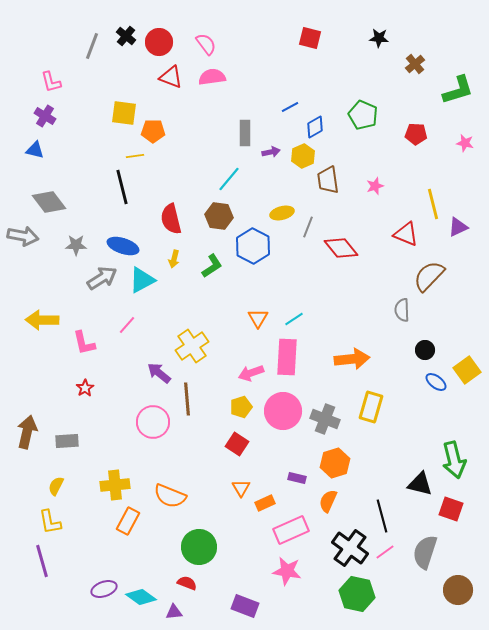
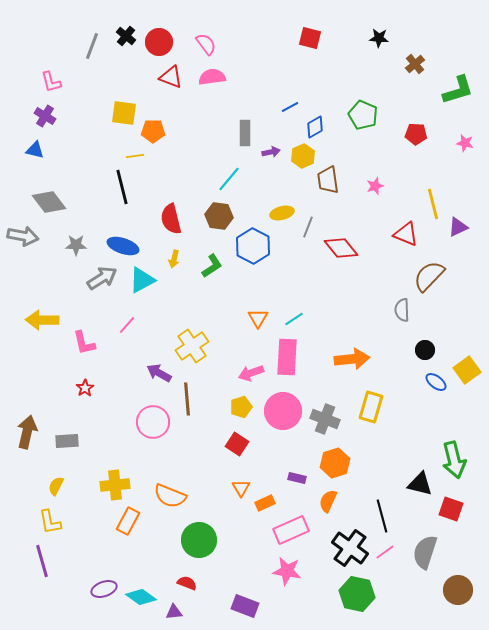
purple arrow at (159, 373): rotated 10 degrees counterclockwise
green circle at (199, 547): moved 7 px up
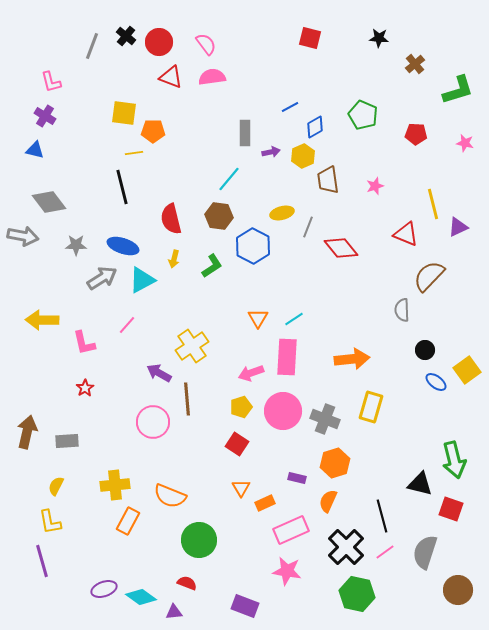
yellow line at (135, 156): moved 1 px left, 3 px up
black cross at (350, 548): moved 4 px left, 1 px up; rotated 9 degrees clockwise
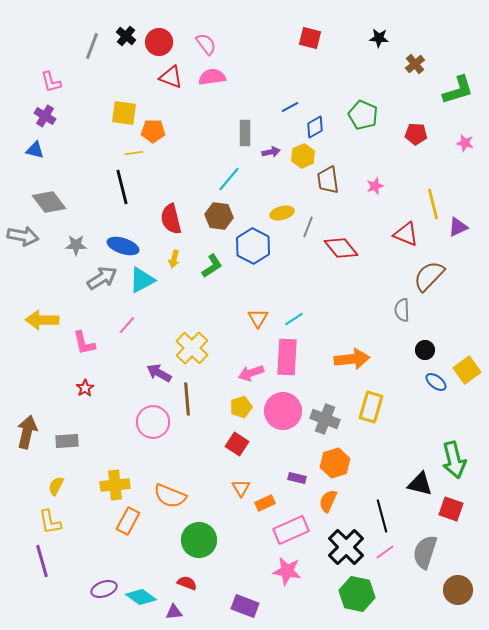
yellow cross at (192, 346): moved 2 px down; rotated 12 degrees counterclockwise
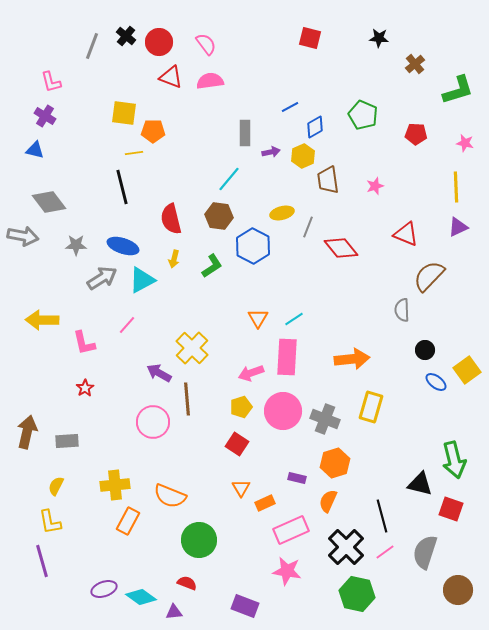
pink semicircle at (212, 77): moved 2 px left, 4 px down
yellow line at (433, 204): moved 23 px right, 17 px up; rotated 12 degrees clockwise
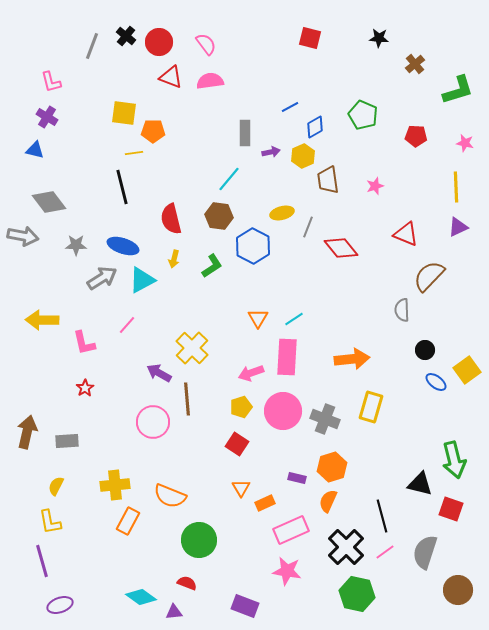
purple cross at (45, 116): moved 2 px right, 1 px down
red pentagon at (416, 134): moved 2 px down
orange hexagon at (335, 463): moved 3 px left, 4 px down
purple ellipse at (104, 589): moved 44 px left, 16 px down
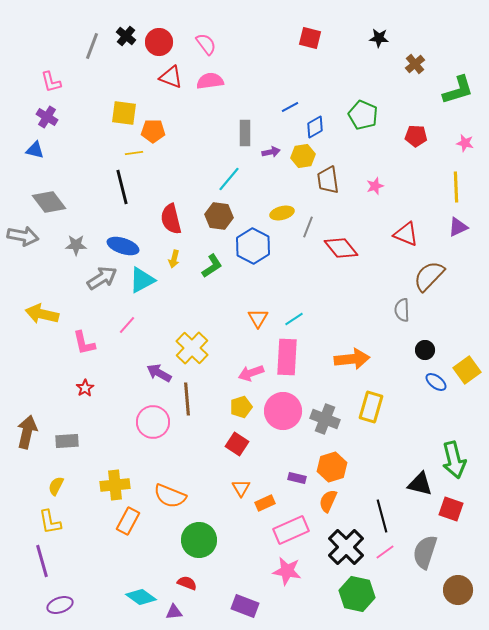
yellow hexagon at (303, 156): rotated 15 degrees clockwise
yellow arrow at (42, 320): moved 6 px up; rotated 12 degrees clockwise
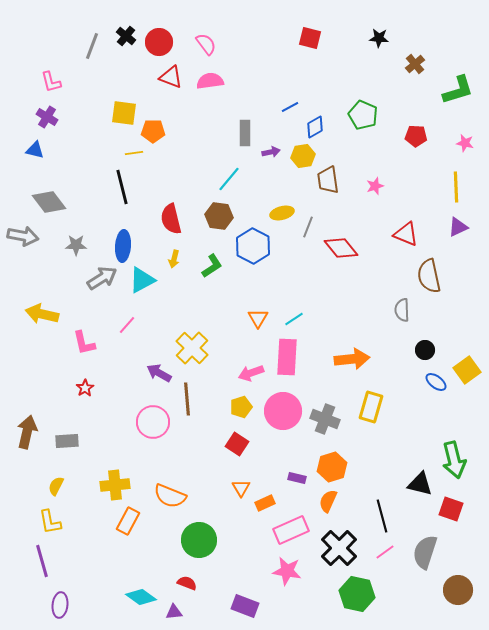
blue ellipse at (123, 246): rotated 76 degrees clockwise
brown semicircle at (429, 276): rotated 56 degrees counterclockwise
black cross at (346, 547): moved 7 px left, 1 px down
purple ellipse at (60, 605): rotated 65 degrees counterclockwise
